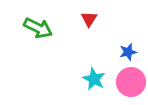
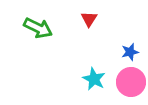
blue star: moved 2 px right
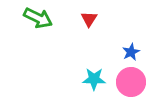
green arrow: moved 10 px up
blue star: moved 1 px right; rotated 12 degrees counterclockwise
cyan star: rotated 25 degrees counterclockwise
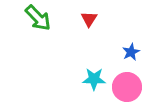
green arrow: rotated 20 degrees clockwise
pink circle: moved 4 px left, 5 px down
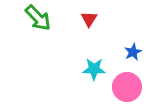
blue star: moved 2 px right
cyan star: moved 10 px up
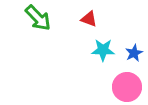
red triangle: rotated 42 degrees counterclockwise
blue star: moved 1 px right, 1 px down
cyan star: moved 9 px right, 19 px up
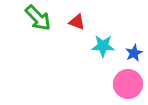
red triangle: moved 12 px left, 3 px down
cyan star: moved 4 px up
pink circle: moved 1 px right, 3 px up
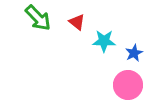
red triangle: rotated 18 degrees clockwise
cyan star: moved 1 px right, 5 px up
pink circle: moved 1 px down
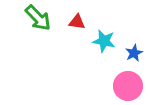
red triangle: rotated 30 degrees counterclockwise
cyan star: rotated 10 degrees clockwise
pink circle: moved 1 px down
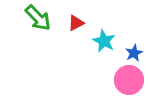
red triangle: moved 1 px left, 1 px down; rotated 36 degrees counterclockwise
cyan star: rotated 15 degrees clockwise
pink circle: moved 1 px right, 6 px up
